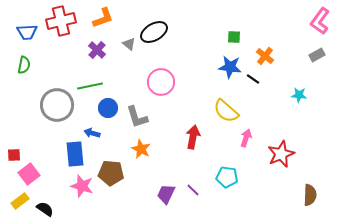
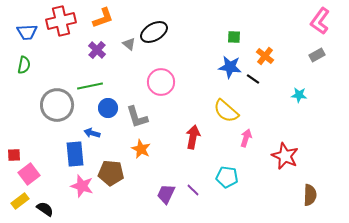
red star: moved 4 px right, 2 px down; rotated 24 degrees counterclockwise
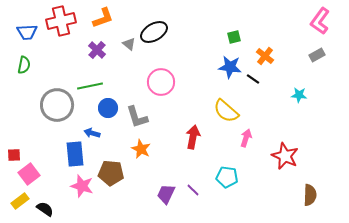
green square: rotated 16 degrees counterclockwise
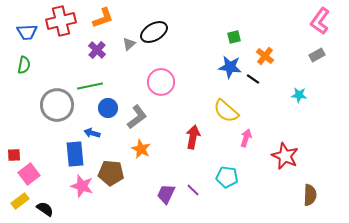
gray triangle: rotated 40 degrees clockwise
gray L-shape: rotated 110 degrees counterclockwise
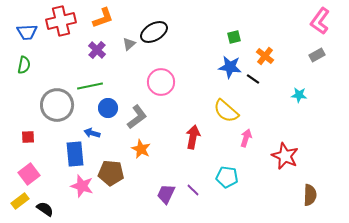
red square: moved 14 px right, 18 px up
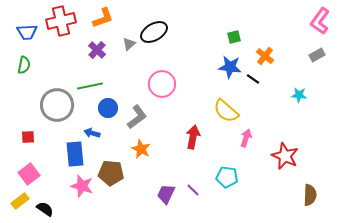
pink circle: moved 1 px right, 2 px down
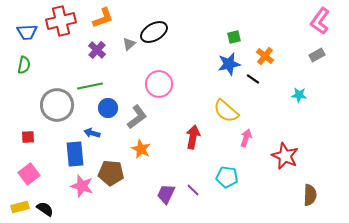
blue star: moved 1 px left, 3 px up; rotated 20 degrees counterclockwise
pink circle: moved 3 px left
yellow rectangle: moved 6 px down; rotated 24 degrees clockwise
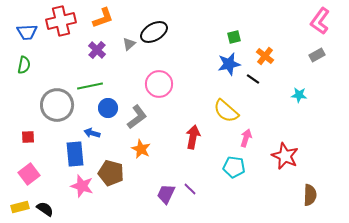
brown pentagon: rotated 10 degrees clockwise
cyan pentagon: moved 7 px right, 10 px up
purple line: moved 3 px left, 1 px up
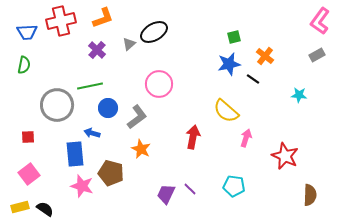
cyan pentagon: moved 19 px down
